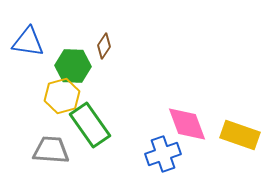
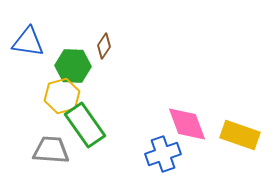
green rectangle: moved 5 px left
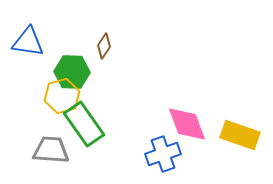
green hexagon: moved 1 px left, 6 px down
green rectangle: moved 1 px left, 1 px up
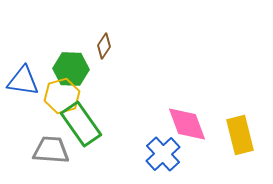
blue triangle: moved 5 px left, 39 px down
green hexagon: moved 1 px left, 3 px up
green rectangle: moved 3 px left
yellow rectangle: rotated 57 degrees clockwise
blue cross: rotated 24 degrees counterclockwise
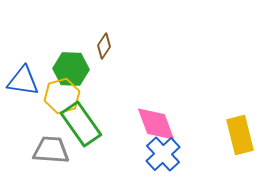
pink diamond: moved 31 px left
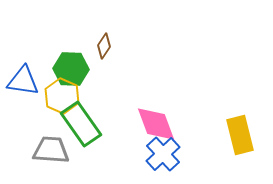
yellow hexagon: rotated 20 degrees counterclockwise
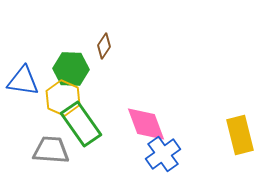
yellow hexagon: moved 1 px right, 2 px down
pink diamond: moved 10 px left
blue cross: rotated 8 degrees clockwise
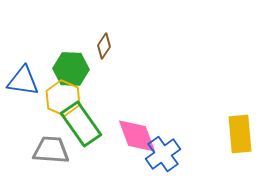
pink diamond: moved 9 px left, 12 px down
yellow rectangle: moved 1 px up; rotated 9 degrees clockwise
